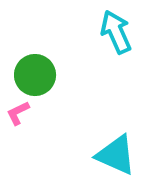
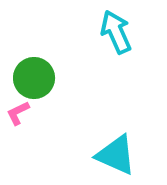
green circle: moved 1 px left, 3 px down
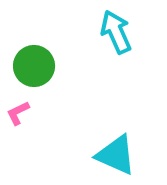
green circle: moved 12 px up
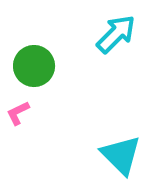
cyan arrow: moved 2 px down; rotated 69 degrees clockwise
cyan triangle: moved 5 px right; rotated 21 degrees clockwise
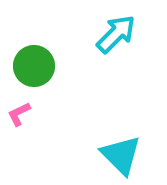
pink L-shape: moved 1 px right, 1 px down
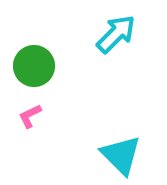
pink L-shape: moved 11 px right, 2 px down
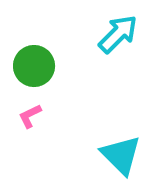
cyan arrow: moved 2 px right
